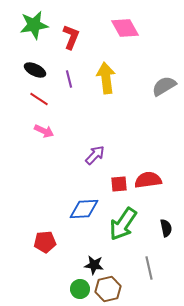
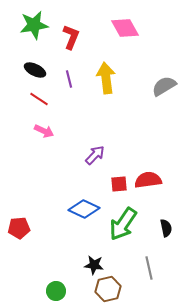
blue diamond: rotated 28 degrees clockwise
red pentagon: moved 26 px left, 14 px up
green circle: moved 24 px left, 2 px down
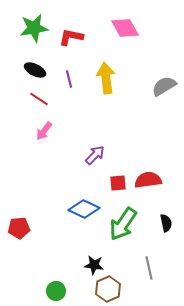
green star: moved 3 px down
red L-shape: rotated 100 degrees counterclockwise
pink arrow: rotated 102 degrees clockwise
red square: moved 1 px left, 1 px up
black semicircle: moved 5 px up
brown hexagon: rotated 10 degrees counterclockwise
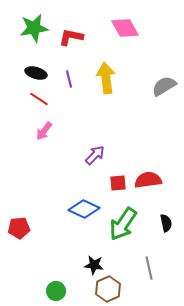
black ellipse: moved 1 px right, 3 px down; rotated 10 degrees counterclockwise
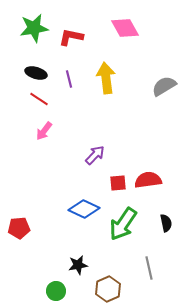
black star: moved 16 px left; rotated 18 degrees counterclockwise
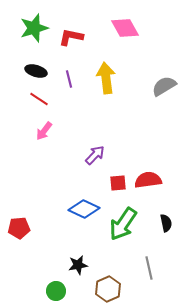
green star: rotated 8 degrees counterclockwise
black ellipse: moved 2 px up
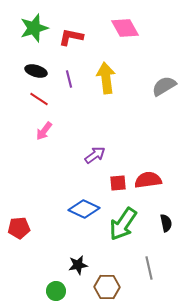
purple arrow: rotated 10 degrees clockwise
brown hexagon: moved 1 px left, 2 px up; rotated 25 degrees clockwise
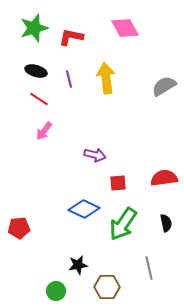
purple arrow: rotated 50 degrees clockwise
red semicircle: moved 16 px right, 2 px up
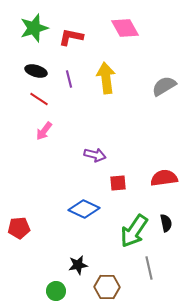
green arrow: moved 11 px right, 7 px down
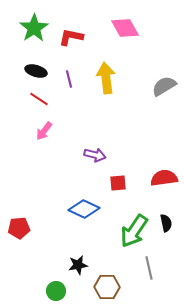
green star: rotated 16 degrees counterclockwise
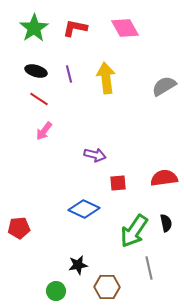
red L-shape: moved 4 px right, 9 px up
purple line: moved 5 px up
